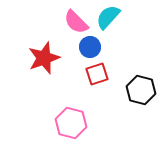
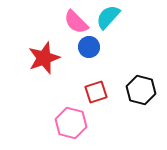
blue circle: moved 1 px left
red square: moved 1 px left, 18 px down
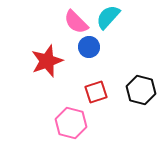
red star: moved 3 px right, 3 px down
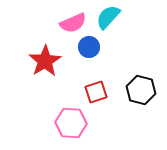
pink semicircle: moved 3 px left, 1 px down; rotated 68 degrees counterclockwise
red star: moved 2 px left; rotated 12 degrees counterclockwise
pink hexagon: rotated 12 degrees counterclockwise
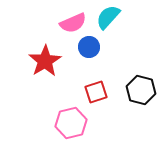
pink hexagon: rotated 16 degrees counterclockwise
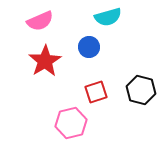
cyan semicircle: rotated 148 degrees counterclockwise
pink semicircle: moved 33 px left, 2 px up
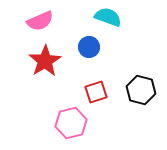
cyan semicircle: rotated 144 degrees counterclockwise
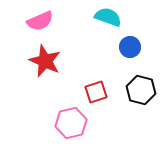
blue circle: moved 41 px right
red star: rotated 16 degrees counterclockwise
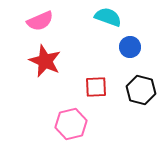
red square: moved 5 px up; rotated 15 degrees clockwise
pink hexagon: moved 1 px down
